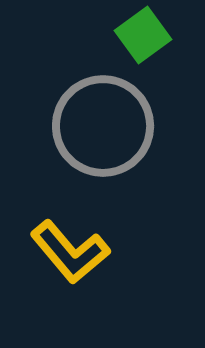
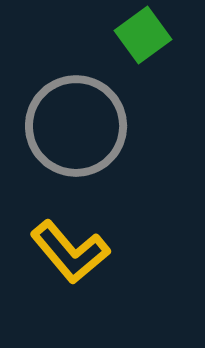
gray circle: moved 27 px left
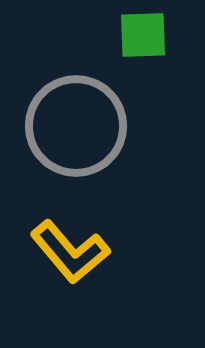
green square: rotated 34 degrees clockwise
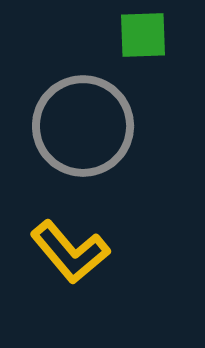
gray circle: moved 7 px right
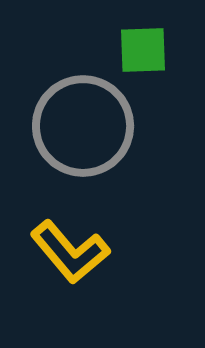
green square: moved 15 px down
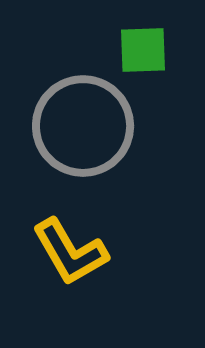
yellow L-shape: rotated 10 degrees clockwise
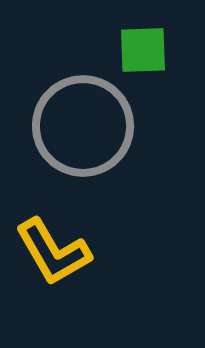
yellow L-shape: moved 17 px left
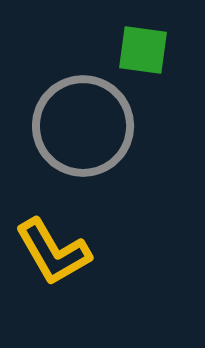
green square: rotated 10 degrees clockwise
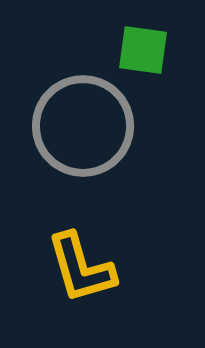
yellow L-shape: moved 28 px right, 16 px down; rotated 14 degrees clockwise
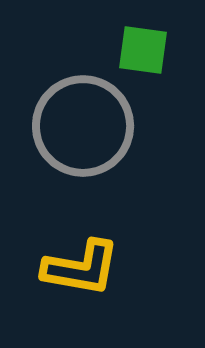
yellow L-shape: rotated 64 degrees counterclockwise
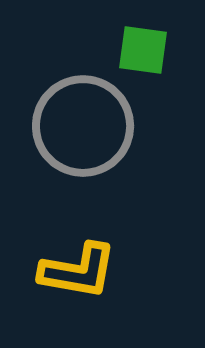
yellow L-shape: moved 3 px left, 3 px down
